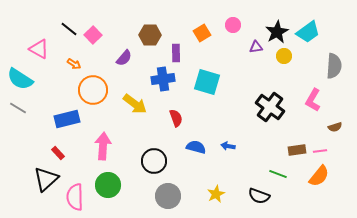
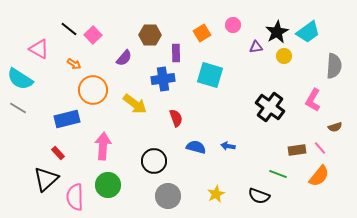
cyan square: moved 3 px right, 7 px up
pink line: moved 3 px up; rotated 56 degrees clockwise
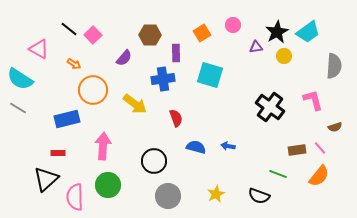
pink L-shape: rotated 135 degrees clockwise
red rectangle: rotated 48 degrees counterclockwise
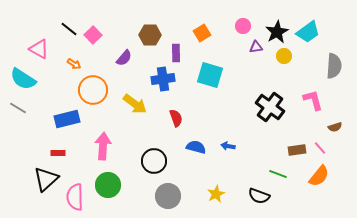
pink circle: moved 10 px right, 1 px down
cyan semicircle: moved 3 px right
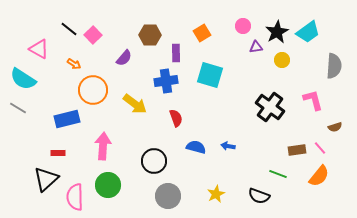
yellow circle: moved 2 px left, 4 px down
blue cross: moved 3 px right, 2 px down
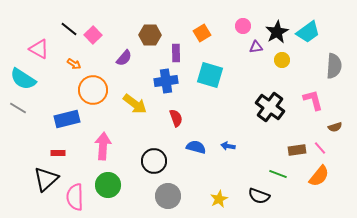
yellow star: moved 3 px right, 5 px down
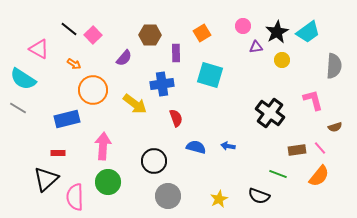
blue cross: moved 4 px left, 3 px down
black cross: moved 6 px down
green circle: moved 3 px up
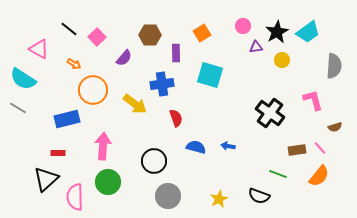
pink square: moved 4 px right, 2 px down
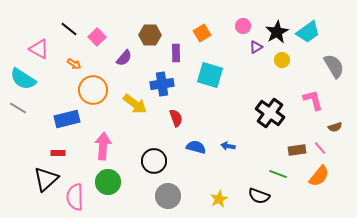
purple triangle: rotated 24 degrees counterclockwise
gray semicircle: rotated 35 degrees counterclockwise
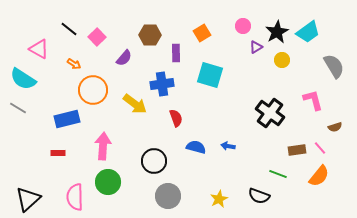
black triangle: moved 18 px left, 20 px down
